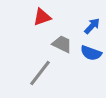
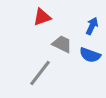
blue arrow: rotated 18 degrees counterclockwise
blue semicircle: moved 1 px left, 2 px down
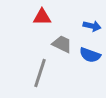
red triangle: rotated 18 degrees clockwise
blue arrow: rotated 78 degrees clockwise
gray line: rotated 20 degrees counterclockwise
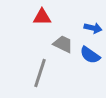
blue arrow: moved 1 px right, 2 px down
gray trapezoid: moved 1 px right
blue semicircle: rotated 15 degrees clockwise
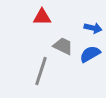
gray trapezoid: moved 2 px down
blue semicircle: moved 1 px up; rotated 115 degrees clockwise
gray line: moved 1 px right, 2 px up
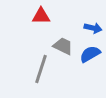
red triangle: moved 1 px left, 1 px up
gray line: moved 2 px up
